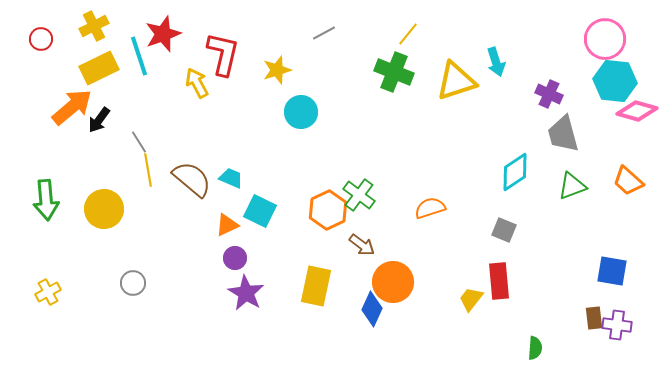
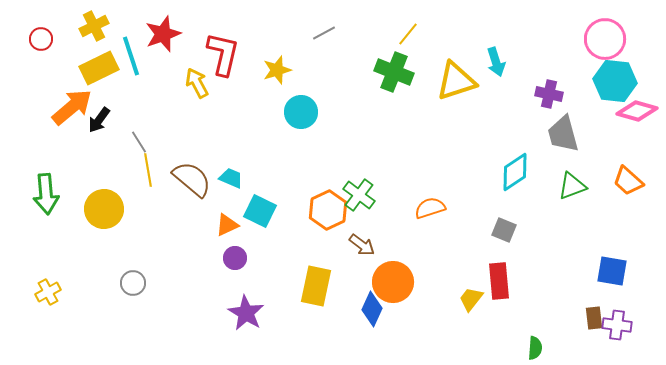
cyan line at (139, 56): moved 8 px left
purple cross at (549, 94): rotated 12 degrees counterclockwise
green arrow at (46, 200): moved 6 px up
purple star at (246, 293): moved 20 px down
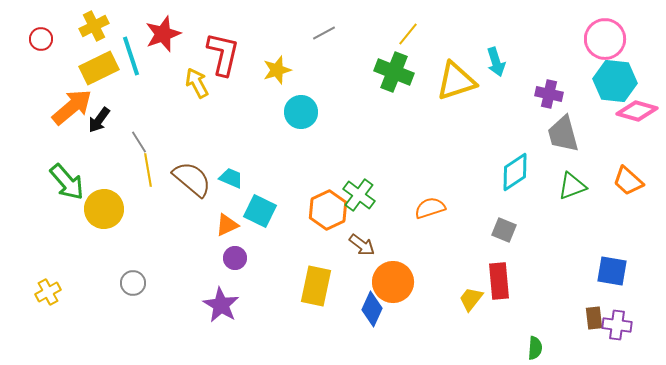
green arrow at (46, 194): moved 21 px right, 12 px up; rotated 36 degrees counterclockwise
purple star at (246, 313): moved 25 px left, 8 px up
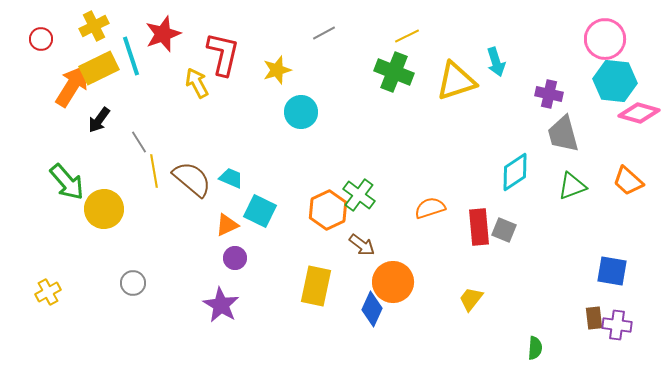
yellow line at (408, 34): moved 1 px left, 2 px down; rotated 25 degrees clockwise
orange arrow at (72, 107): moved 21 px up; rotated 18 degrees counterclockwise
pink diamond at (637, 111): moved 2 px right, 2 px down
yellow line at (148, 170): moved 6 px right, 1 px down
red rectangle at (499, 281): moved 20 px left, 54 px up
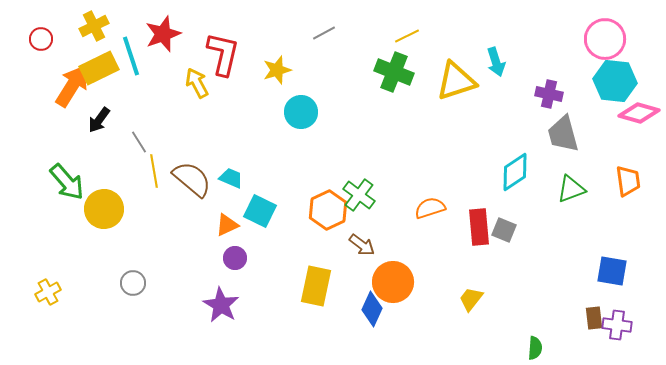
orange trapezoid at (628, 181): rotated 140 degrees counterclockwise
green triangle at (572, 186): moved 1 px left, 3 px down
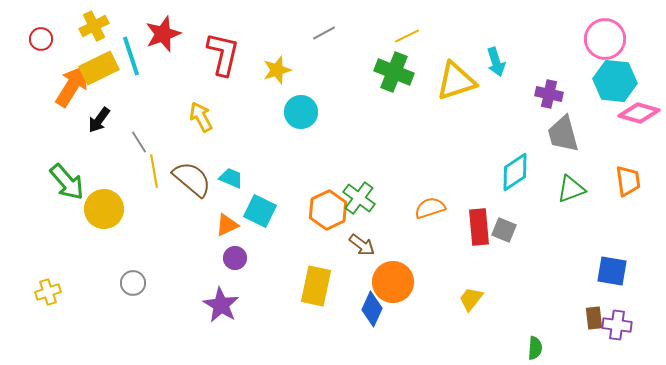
yellow arrow at (197, 83): moved 4 px right, 34 px down
green cross at (359, 195): moved 3 px down
yellow cross at (48, 292): rotated 10 degrees clockwise
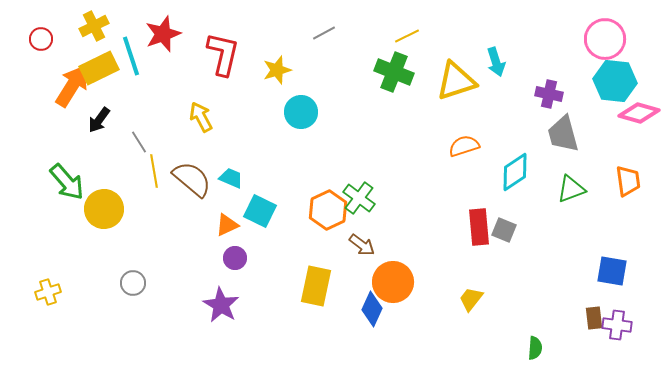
orange semicircle at (430, 208): moved 34 px right, 62 px up
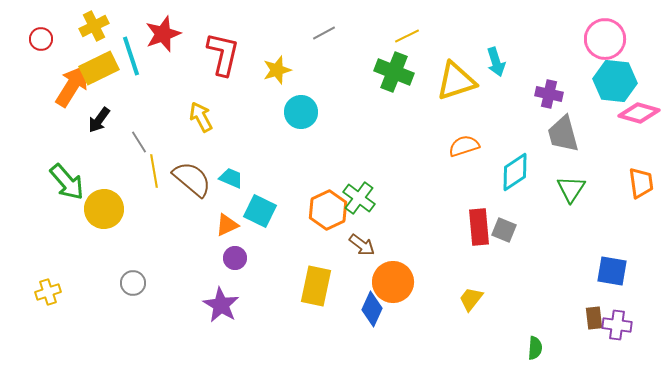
orange trapezoid at (628, 181): moved 13 px right, 2 px down
green triangle at (571, 189): rotated 36 degrees counterclockwise
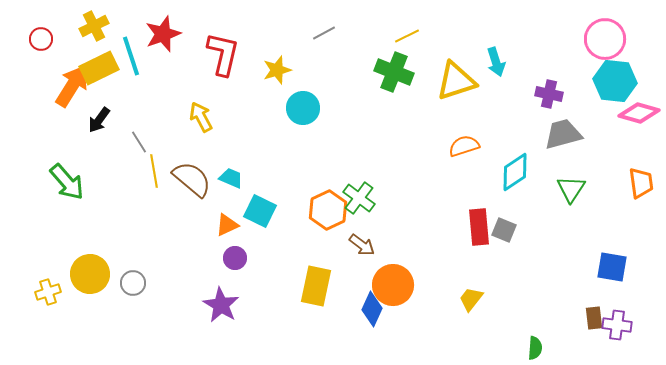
cyan circle at (301, 112): moved 2 px right, 4 px up
gray trapezoid at (563, 134): rotated 90 degrees clockwise
yellow circle at (104, 209): moved 14 px left, 65 px down
blue square at (612, 271): moved 4 px up
orange circle at (393, 282): moved 3 px down
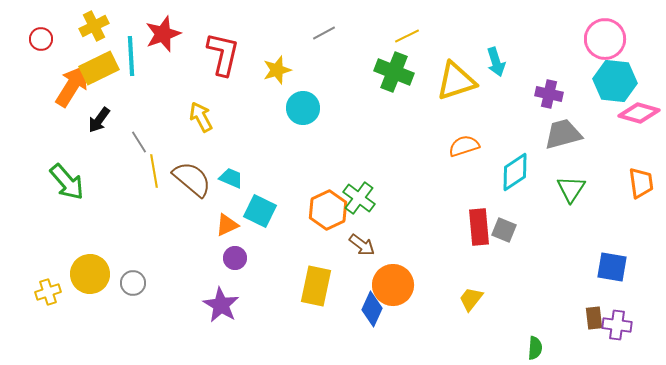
cyan line at (131, 56): rotated 15 degrees clockwise
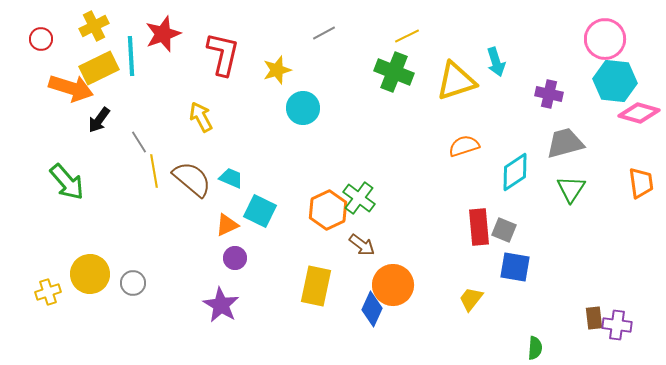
orange arrow at (72, 86): moved 1 px left, 2 px down; rotated 75 degrees clockwise
gray trapezoid at (563, 134): moved 2 px right, 9 px down
blue square at (612, 267): moved 97 px left
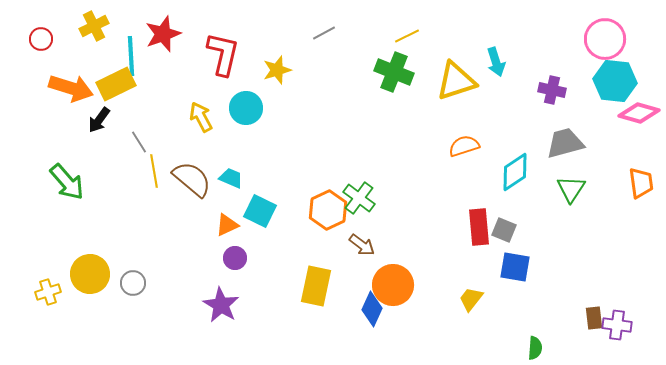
yellow rectangle at (99, 68): moved 17 px right, 16 px down
purple cross at (549, 94): moved 3 px right, 4 px up
cyan circle at (303, 108): moved 57 px left
